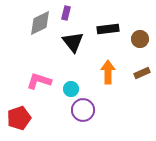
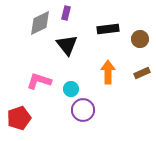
black triangle: moved 6 px left, 3 px down
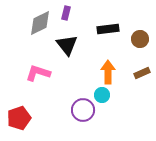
pink L-shape: moved 1 px left, 8 px up
cyan circle: moved 31 px right, 6 px down
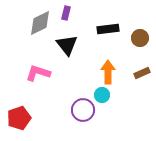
brown circle: moved 1 px up
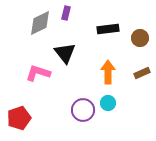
black triangle: moved 2 px left, 8 px down
cyan circle: moved 6 px right, 8 px down
